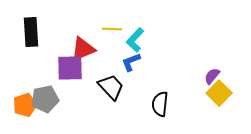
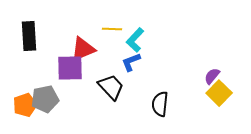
black rectangle: moved 2 px left, 4 px down
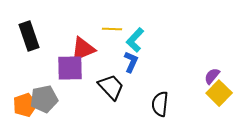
black rectangle: rotated 16 degrees counterclockwise
blue L-shape: rotated 135 degrees clockwise
gray pentagon: moved 1 px left
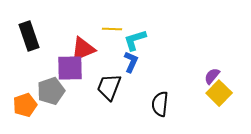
cyan L-shape: rotated 30 degrees clockwise
black trapezoid: moved 2 px left; rotated 116 degrees counterclockwise
gray pentagon: moved 7 px right, 8 px up; rotated 8 degrees counterclockwise
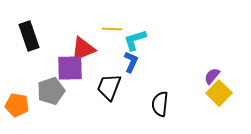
orange pentagon: moved 8 px left; rotated 30 degrees clockwise
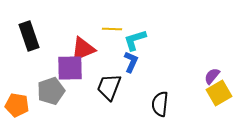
yellow square: rotated 15 degrees clockwise
